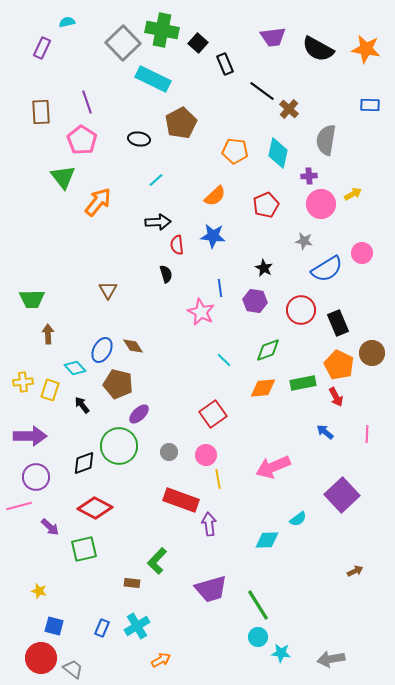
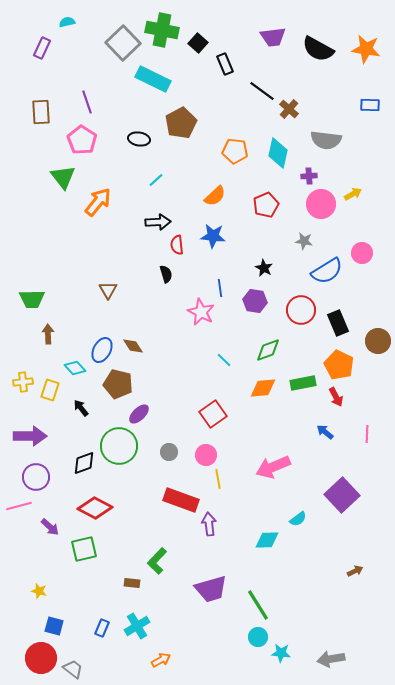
gray semicircle at (326, 140): rotated 92 degrees counterclockwise
blue semicircle at (327, 269): moved 2 px down
brown circle at (372, 353): moved 6 px right, 12 px up
black arrow at (82, 405): moved 1 px left, 3 px down
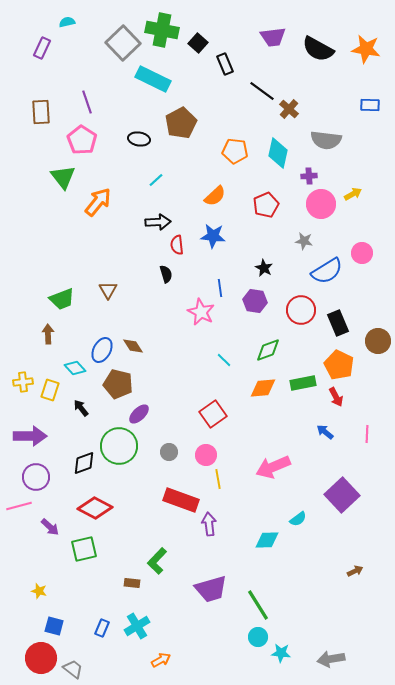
green trapezoid at (32, 299): moved 30 px right; rotated 20 degrees counterclockwise
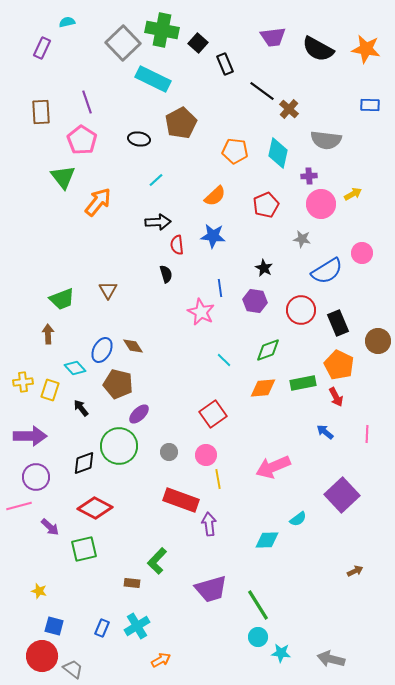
gray star at (304, 241): moved 2 px left, 2 px up
red circle at (41, 658): moved 1 px right, 2 px up
gray arrow at (331, 659): rotated 24 degrees clockwise
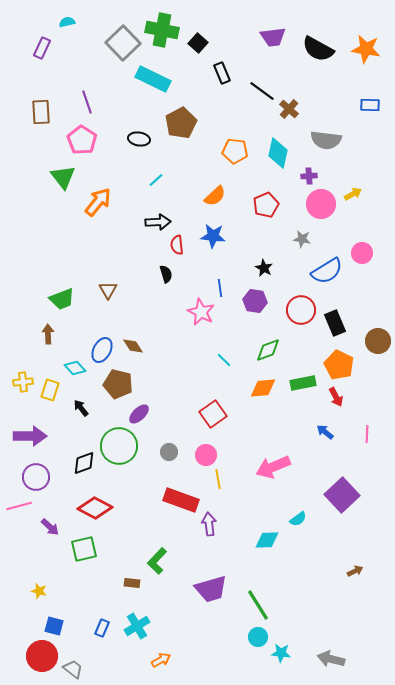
black rectangle at (225, 64): moved 3 px left, 9 px down
black rectangle at (338, 323): moved 3 px left
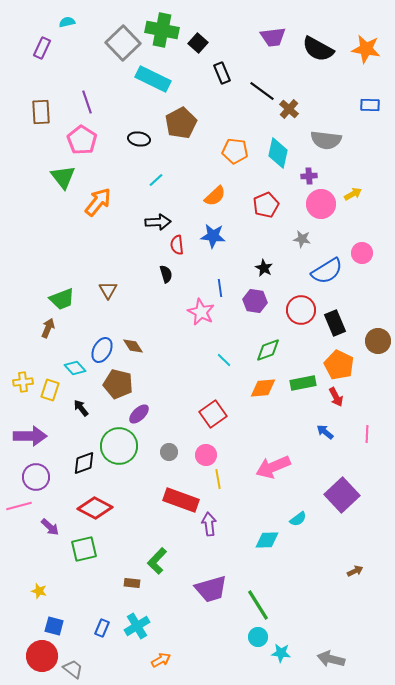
brown arrow at (48, 334): moved 6 px up; rotated 24 degrees clockwise
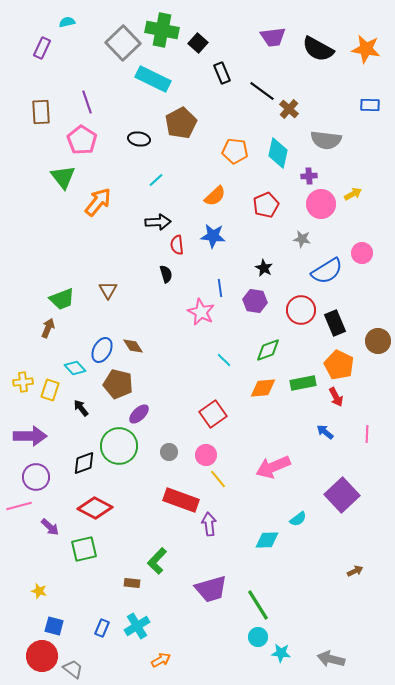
yellow line at (218, 479): rotated 30 degrees counterclockwise
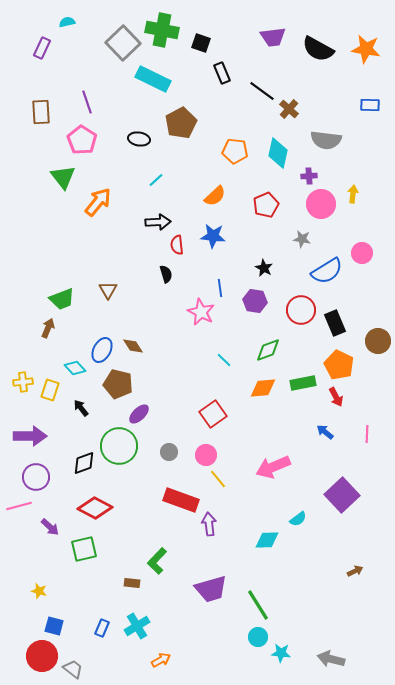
black square at (198, 43): moved 3 px right; rotated 24 degrees counterclockwise
yellow arrow at (353, 194): rotated 54 degrees counterclockwise
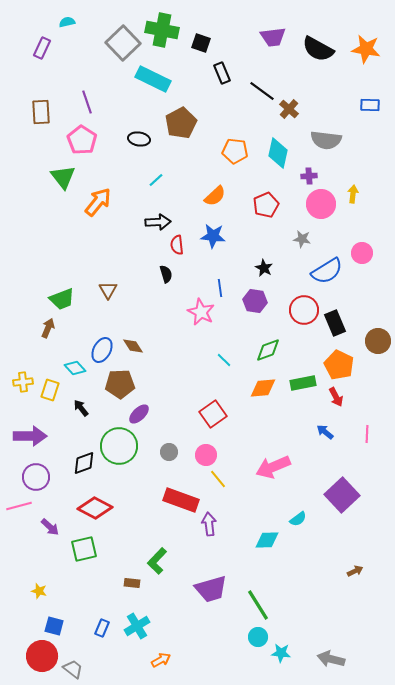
red circle at (301, 310): moved 3 px right
brown pentagon at (118, 384): moved 2 px right; rotated 16 degrees counterclockwise
